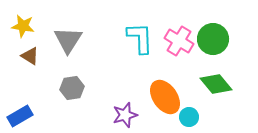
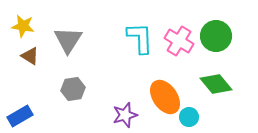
green circle: moved 3 px right, 3 px up
gray hexagon: moved 1 px right, 1 px down
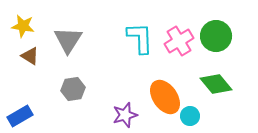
pink cross: rotated 28 degrees clockwise
cyan circle: moved 1 px right, 1 px up
